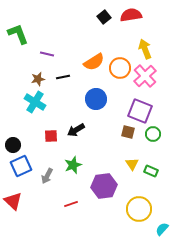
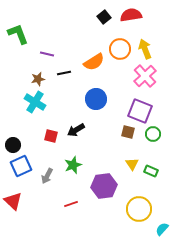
orange circle: moved 19 px up
black line: moved 1 px right, 4 px up
red square: rotated 16 degrees clockwise
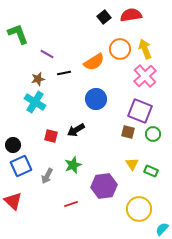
purple line: rotated 16 degrees clockwise
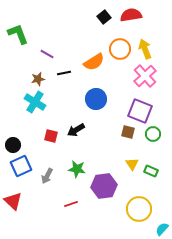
green star: moved 4 px right, 4 px down; rotated 30 degrees clockwise
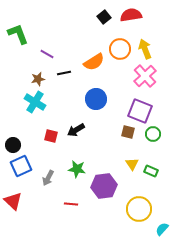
gray arrow: moved 1 px right, 2 px down
red line: rotated 24 degrees clockwise
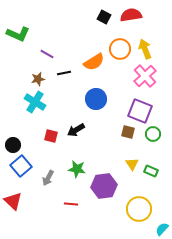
black square: rotated 24 degrees counterclockwise
green L-shape: rotated 135 degrees clockwise
blue square: rotated 15 degrees counterclockwise
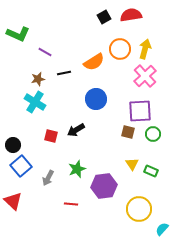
black square: rotated 32 degrees clockwise
yellow arrow: rotated 36 degrees clockwise
purple line: moved 2 px left, 2 px up
purple square: rotated 25 degrees counterclockwise
green star: rotated 30 degrees counterclockwise
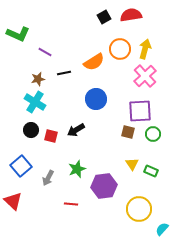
black circle: moved 18 px right, 15 px up
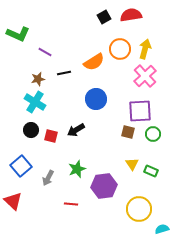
cyan semicircle: rotated 32 degrees clockwise
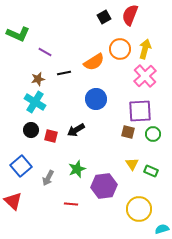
red semicircle: moved 1 px left; rotated 60 degrees counterclockwise
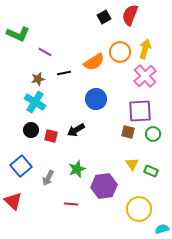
orange circle: moved 3 px down
